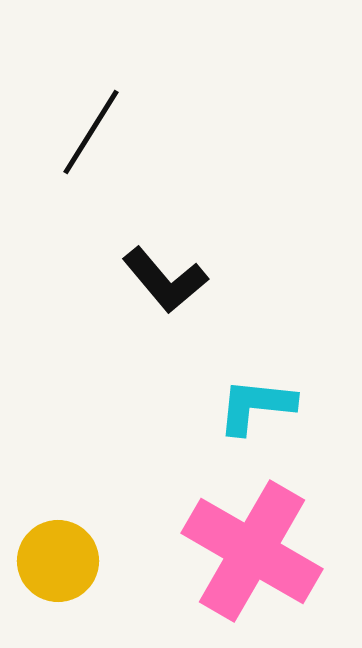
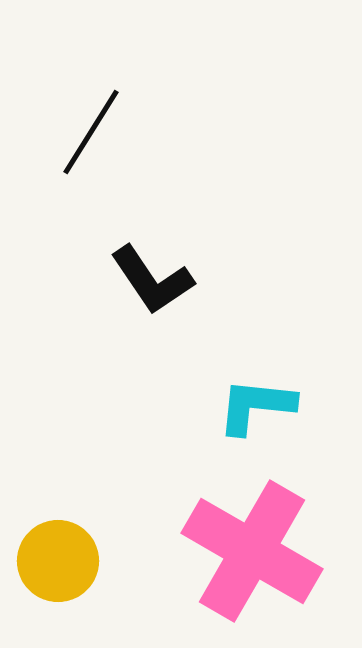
black L-shape: moved 13 px left; rotated 6 degrees clockwise
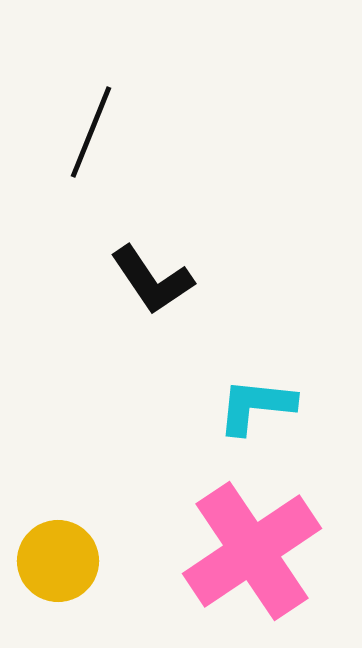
black line: rotated 10 degrees counterclockwise
pink cross: rotated 26 degrees clockwise
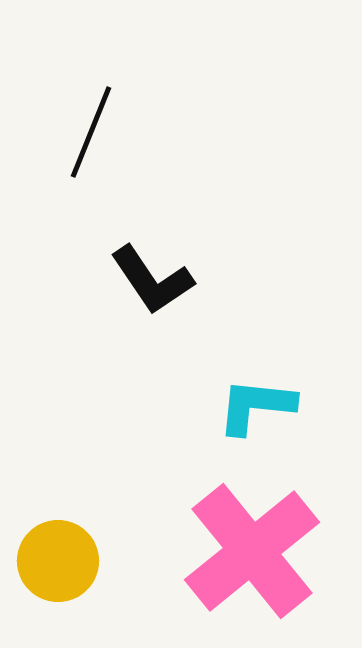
pink cross: rotated 5 degrees counterclockwise
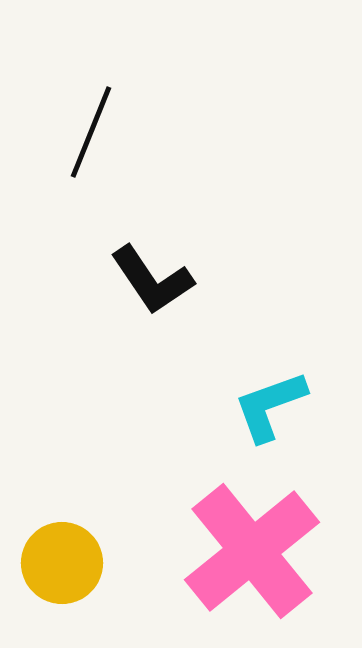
cyan L-shape: moved 14 px right; rotated 26 degrees counterclockwise
yellow circle: moved 4 px right, 2 px down
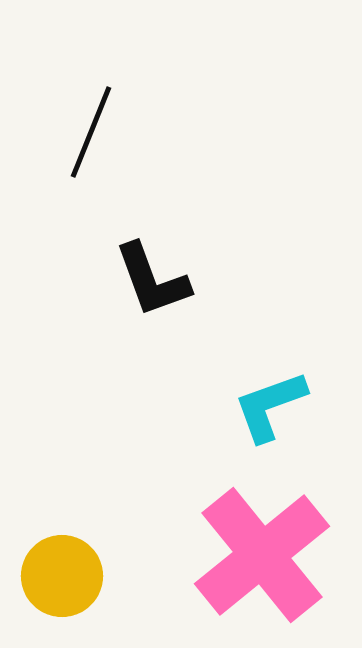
black L-shape: rotated 14 degrees clockwise
pink cross: moved 10 px right, 4 px down
yellow circle: moved 13 px down
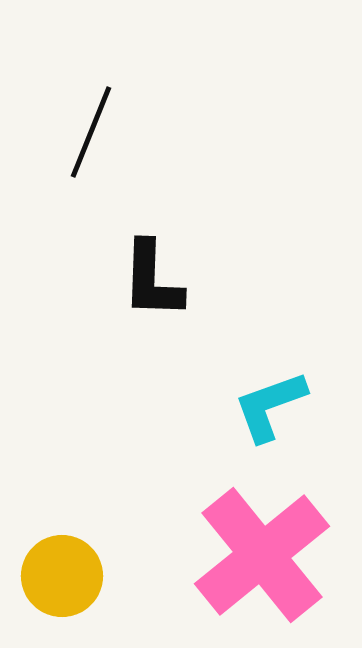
black L-shape: rotated 22 degrees clockwise
